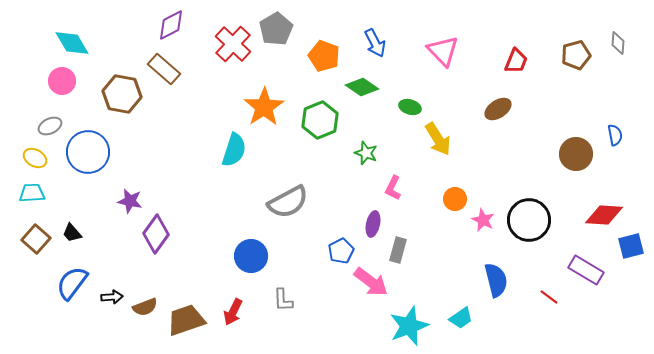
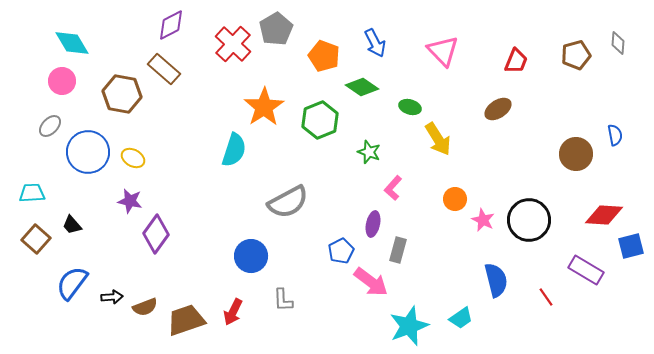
gray ellipse at (50, 126): rotated 20 degrees counterclockwise
green star at (366, 153): moved 3 px right, 1 px up
yellow ellipse at (35, 158): moved 98 px right
pink L-shape at (393, 188): rotated 15 degrees clockwise
black trapezoid at (72, 233): moved 8 px up
red line at (549, 297): moved 3 px left; rotated 18 degrees clockwise
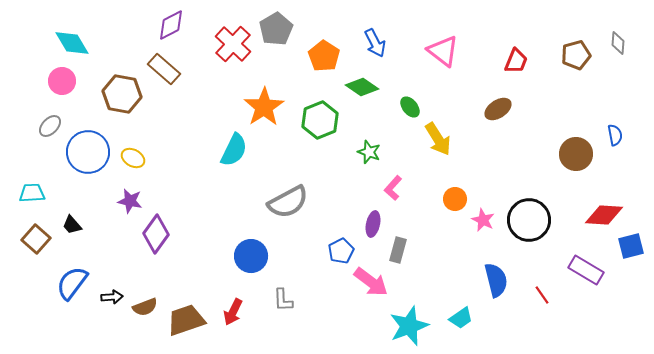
pink triangle at (443, 51): rotated 8 degrees counterclockwise
orange pentagon at (324, 56): rotated 12 degrees clockwise
green ellipse at (410, 107): rotated 35 degrees clockwise
cyan semicircle at (234, 150): rotated 8 degrees clockwise
red line at (546, 297): moved 4 px left, 2 px up
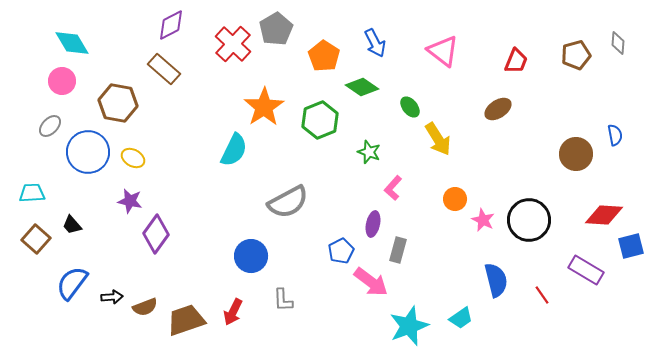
brown hexagon at (122, 94): moved 4 px left, 9 px down
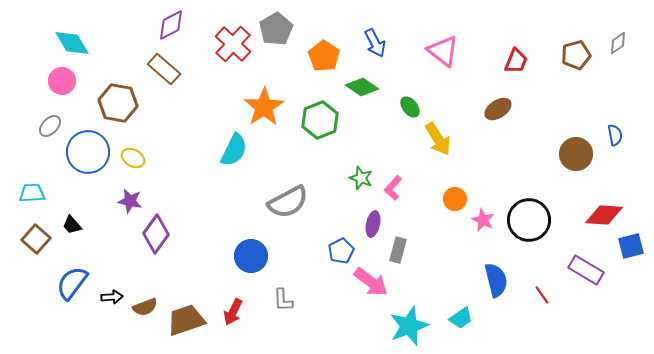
gray diamond at (618, 43): rotated 50 degrees clockwise
green star at (369, 152): moved 8 px left, 26 px down
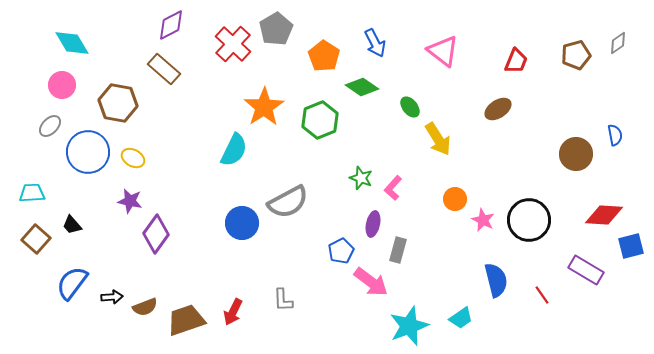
pink circle at (62, 81): moved 4 px down
blue circle at (251, 256): moved 9 px left, 33 px up
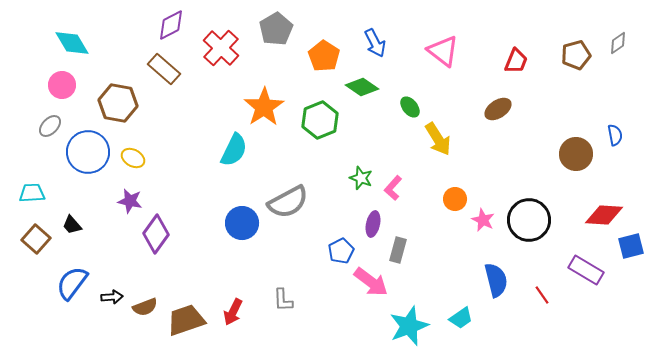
red cross at (233, 44): moved 12 px left, 4 px down
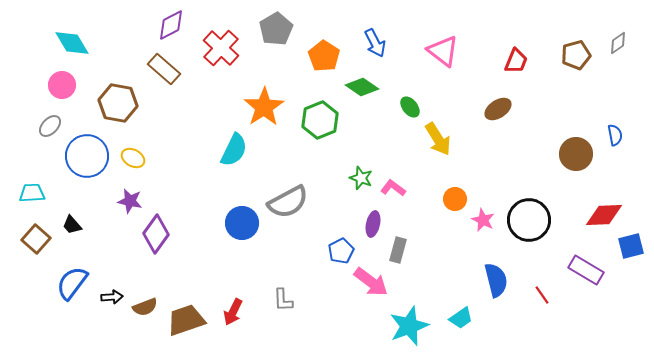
blue circle at (88, 152): moved 1 px left, 4 px down
pink L-shape at (393, 188): rotated 85 degrees clockwise
red diamond at (604, 215): rotated 6 degrees counterclockwise
